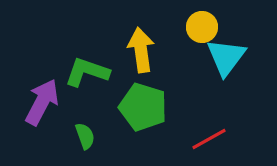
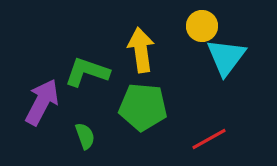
yellow circle: moved 1 px up
green pentagon: rotated 12 degrees counterclockwise
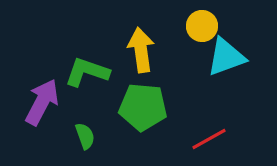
cyan triangle: rotated 33 degrees clockwise
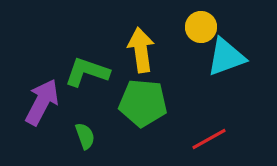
yellow circle: moved 1 px left, 1 px down
green pentagon: moved 4 px up
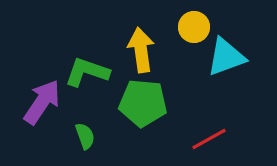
yellow circle: moved 7 px left
purple arrow: rotated 6 degrees clockwise
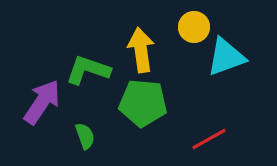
green L-shape: moved 1 px right, 2 px up
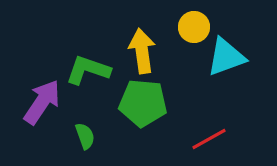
yellow arrow: moved 1 px right, 1 px down
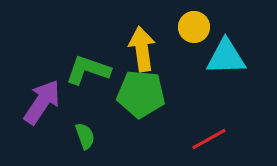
yellow arrow: moved 2 px up
cyan triangle: rotated 18 degrees clockwise
green pentagon: moved 2 px left, 9 px up
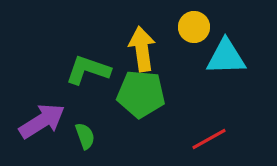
purple arrow: moved 19 px down; rotated 24 degrees clockwise
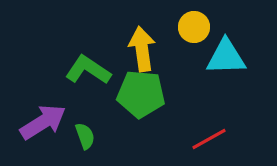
green L-shape: rotated 15 degrees clockwise
purple arrow: moved 1 px right, 1 px down
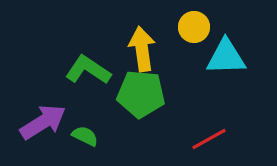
green semicircle: rotated 44 degrees counterclockwise
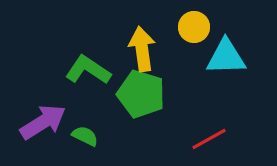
green pentagon: rotated 12 degrees clockwise
